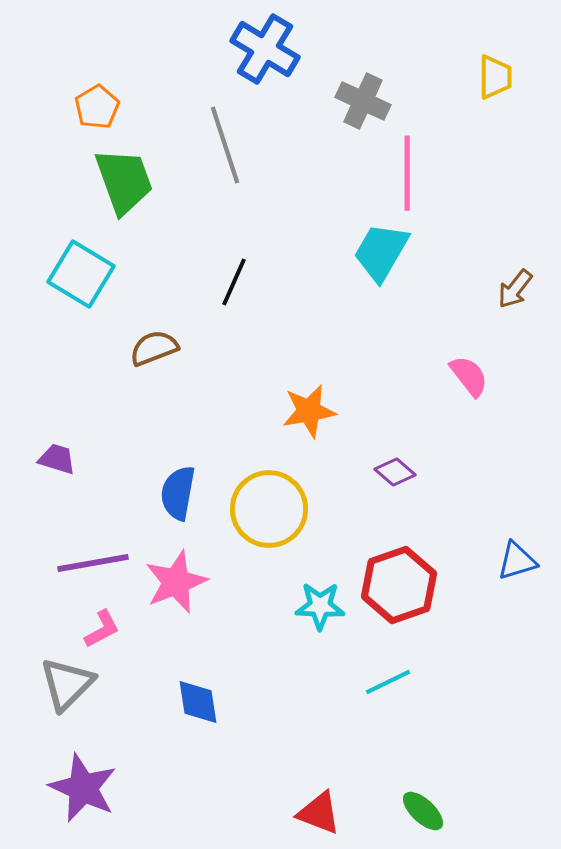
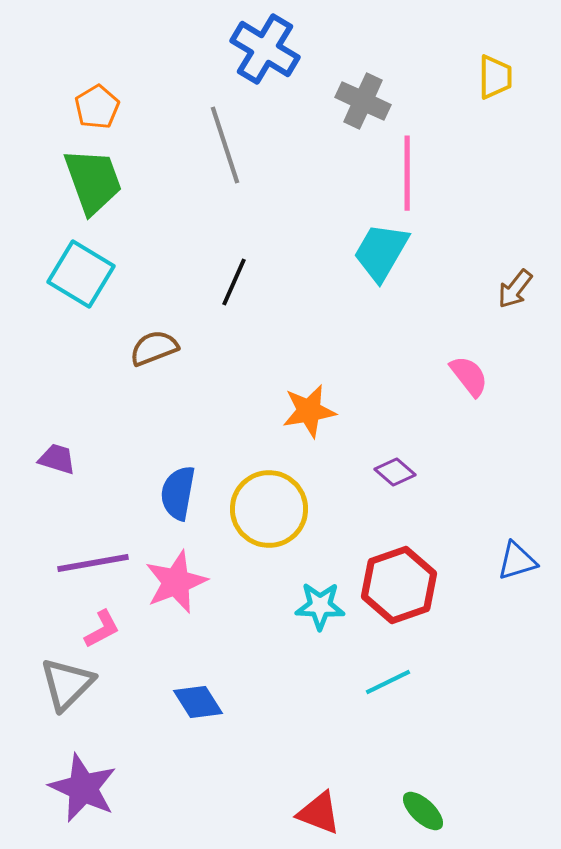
green trapezoid: moved 31 px left
blue diamond: rotated 24 degrees counterclockwise
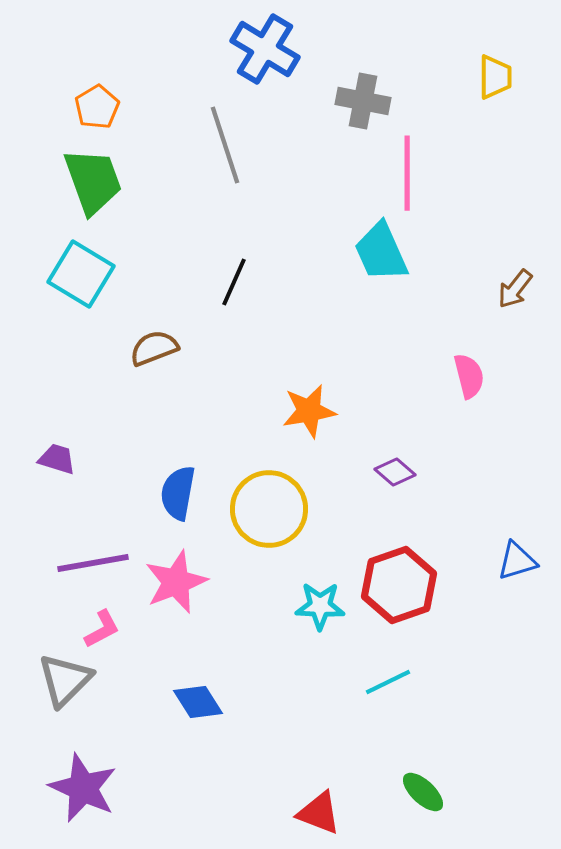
gray cross: rotated 14 degrees counterclockwise
cyan trapezoid: rotated 54 degrees counterclockwise
pink semicircle: rotated 24 degrees clockwise
gray triangle: moved 2 px left, 4 px up
green ellipse: moved 19 px up
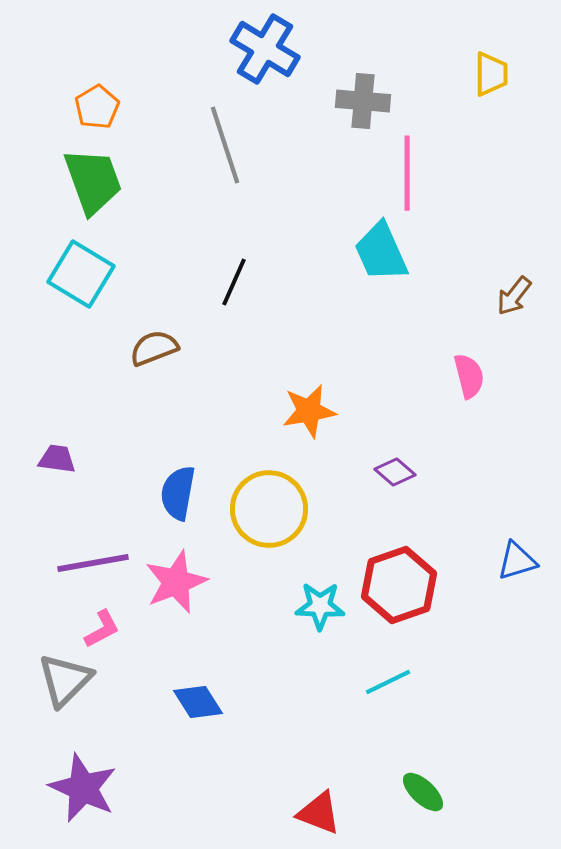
yellow trapezoid: moved 4 px left, 3 px up
gray cross: rotated 6 degrees counterclockwise
brown arrow: moved 1 px left, 7 px down
purple trapezoid: rotated 9 degrees counterclockwise
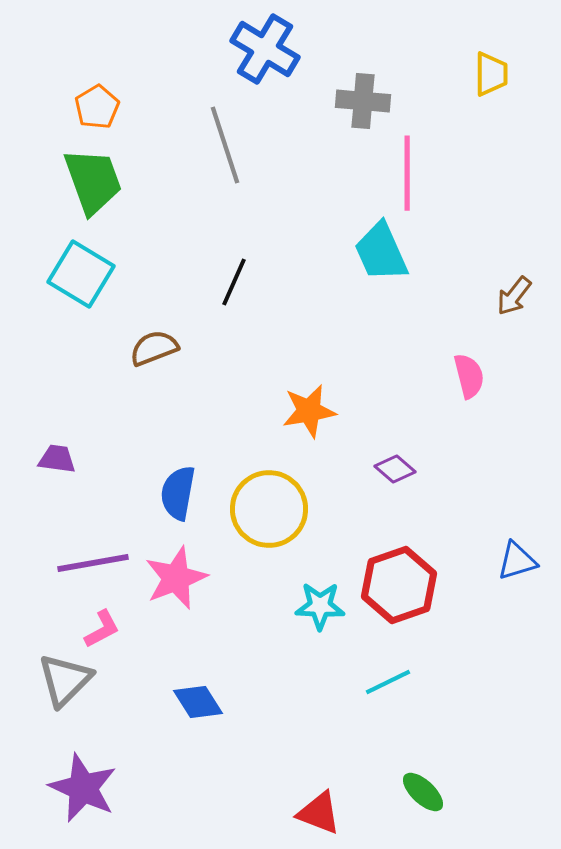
purple diamond: moved 3 px up
pink star: moved 4 px up
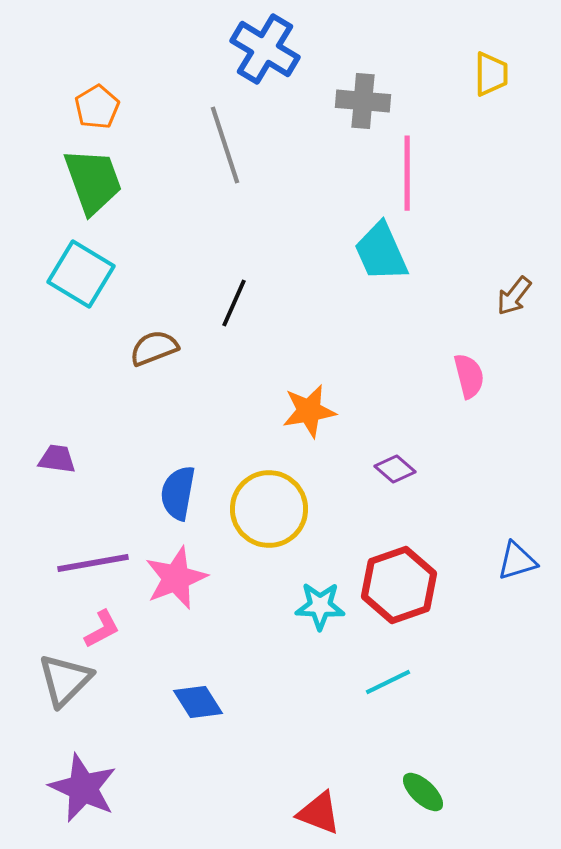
black line: moved 21 px down
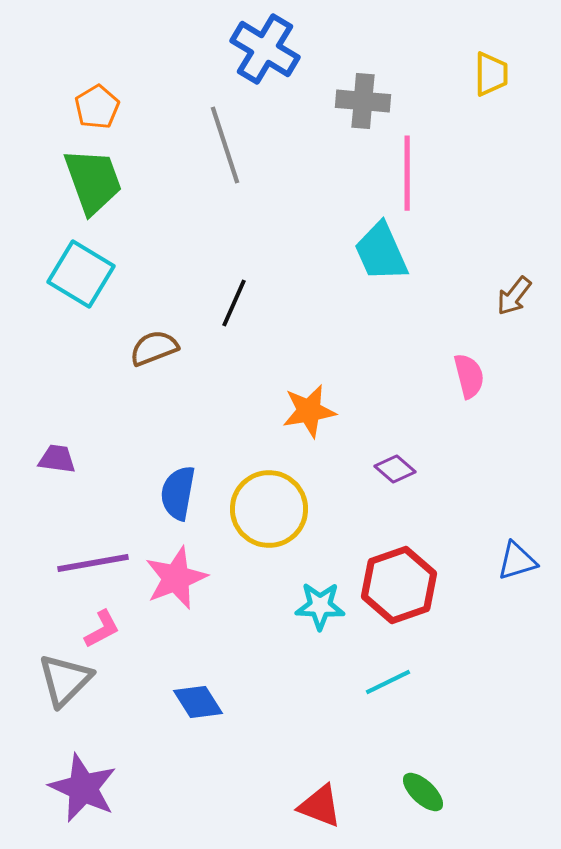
red triangle: moved 1 px right, 7 px up
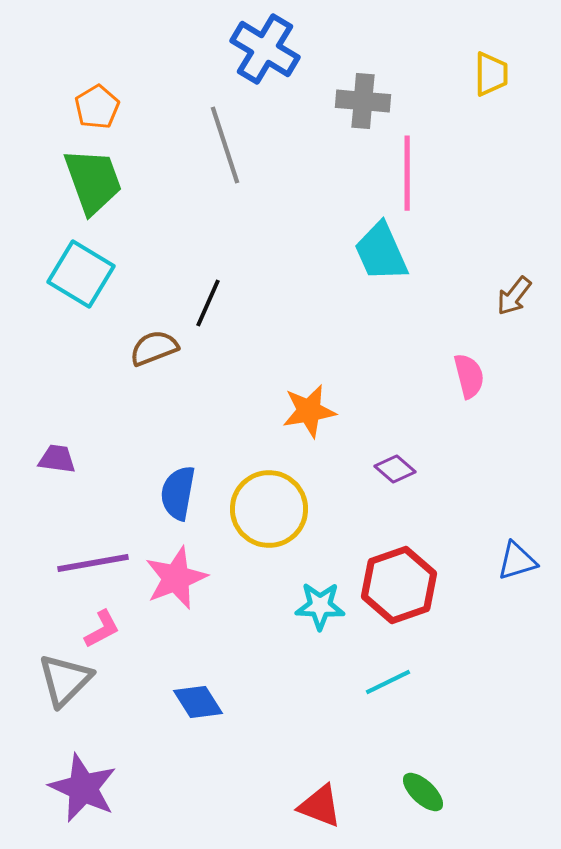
black line: moved 26 px left
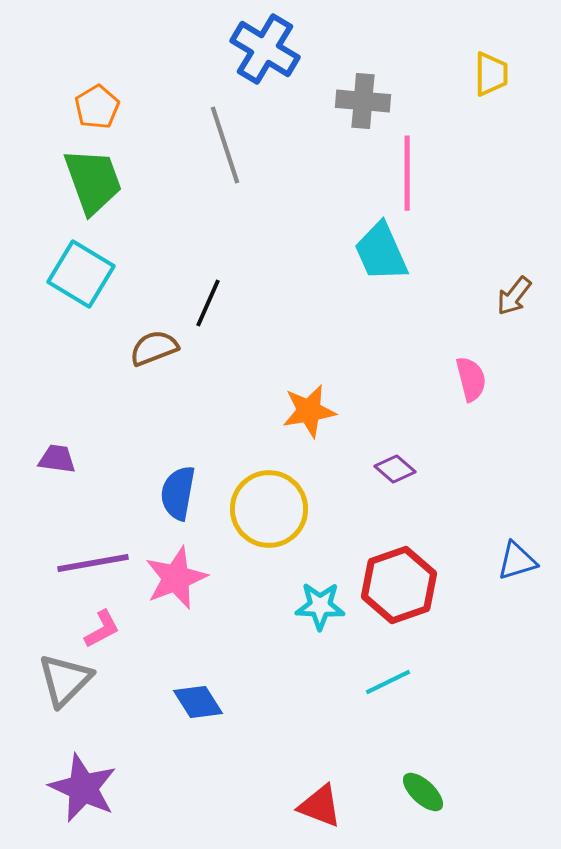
pink semicircle: moved 2 px right, 3 px down
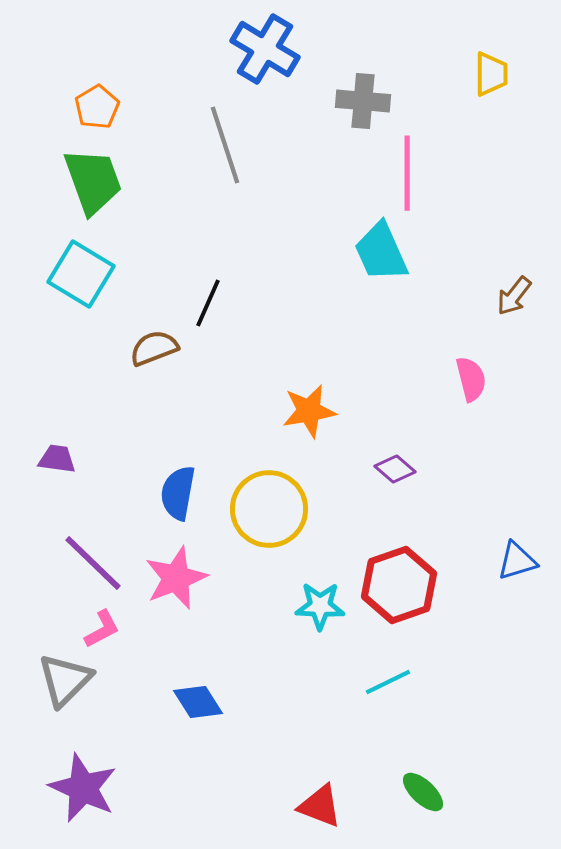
purple line: rotated 54 degrees clockwise
